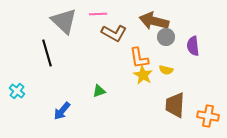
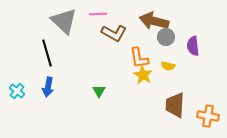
yellow semicircle: moved 2 px right, 4 px up
green triangle: rotated 40 degrees counterclockwise
blue arrow: moved 14 px left, 24 px up; rotated 30 degrees counterclockwise
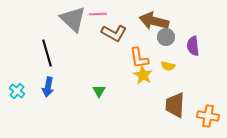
gray triangle: moved 9 px right, 2 px up
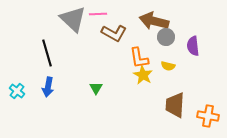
green triangle: moved 3 px left, 3 px up
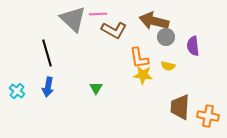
brown L-shape: moved 3 px up
yellow star: rotated 24 degrees counterclockwise
brown trapezoid: moved 5 px right, 2 px down
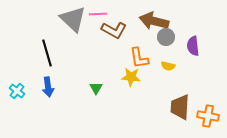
yellow star: moved 12 px left, 2 px down
blue arrow: rotated 18 degrees counterclockwise
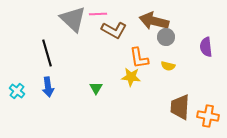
purple semicircle: moved 13 px right, 1 px down
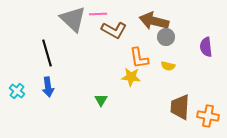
green triangle: moved 5 px right, 12 px down
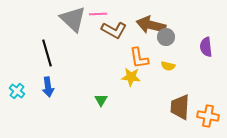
brown arrow: moved 3 px left, 4 px down
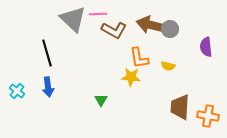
gray circle: moved 4 px right, 8 px up
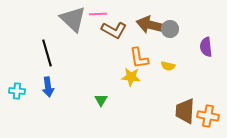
cyan cross: rotated 35 degrees counterclockwise
brown trapezoid: moved 5 px right, 4 px down
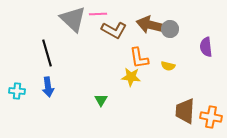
orange cross: moved 3 px right, 1 px down
